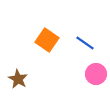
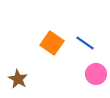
orange square: moved 5 px right, 3 px down
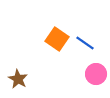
orange square: moved 5 px right, 4 px up
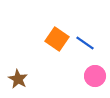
pink circle: moved 1 px left, 2 px down
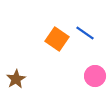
blue line: moved 10 px up
brown star: moved 2 px left; rotated 12 degrees clockwise
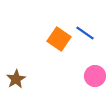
orange square: moved 2 px right
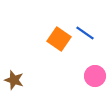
brown star: moved 2 px left, 1 px down; rotated 24 degrees counterclockwise
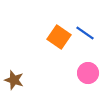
orange square: moved 2 px up
pink circle: moved 7 px left, 3 px up
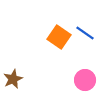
pink circle: moved 3 px left, 7 px down
brown star: moved 1 px left, 1 px up; rotated 30 degrees clockwise
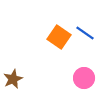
pink circle: moved 1 px left, 2 px up
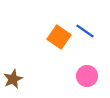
blue line: moved 2 px up
pink circle: moved 3 px right, 2 px up
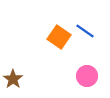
brown star: rotated 12 degrees counterclockwise
